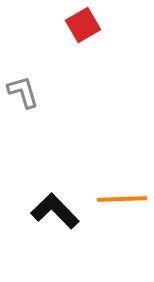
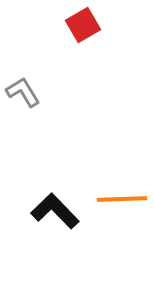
gray L-shape: rotated 15 degrees counterclockwise
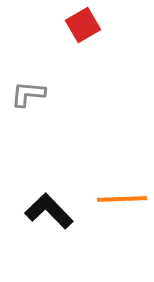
gray L-shape: moved 5 px right, 2 px down; rotated 54 degrees counterclockwise
black L-shape: moved 6 px left
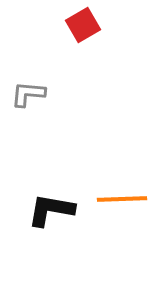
black L-shape: moved 2 px right, 1 px up; rotated 36 degrees counterclockwise
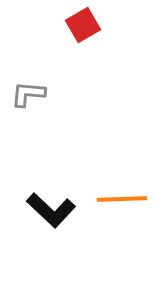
black L-shape: rotated 147 degrees counterclockwise
